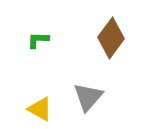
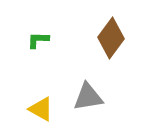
gray triangle: rotated 40 degrees clockwise
yellow triangle: moved 1 px right
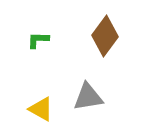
brown diamond: moved 6 px left, 2 px up
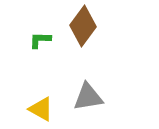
brown diamond: moved 22 px left, 10 px up
green L-shape: moved 2 px right
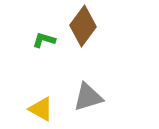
green L-shape: moved 4 px right; rotated 15 degrees clockwise
gray triangle: rotated 8 degrees counterclockwise
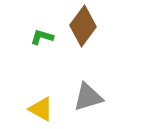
green L-shape: moved 2 px left, 3 px up
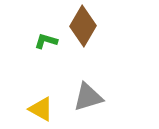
brown diamond: rotated 6 degrees counterclockwise
green L-shape: moved 4 px right, 4 px down
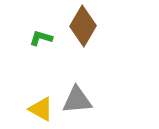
green L-shape: moved 5 px left, 3 px up
gray triangle: moved 11 px left, 3 px down; rotated 12 degrees clockwise
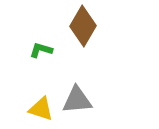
green L-shape: moved 12 px down
yellow triangle: rotated 12 degrees counterclockwise
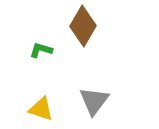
gray triangle: moved 17 px right, 1 px down; rotated 48 degrees counterclockwise
